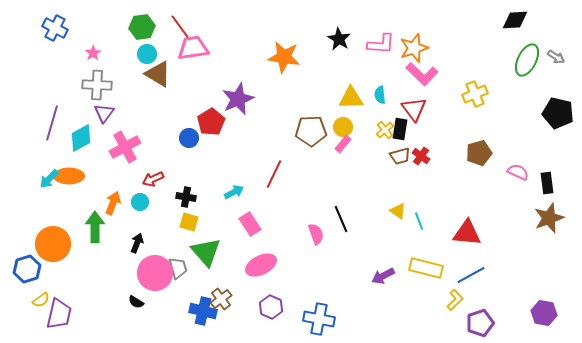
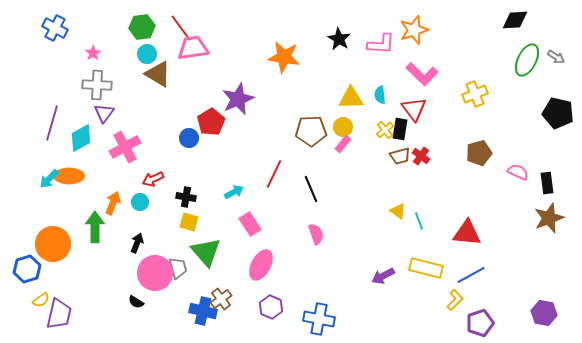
orange star at (414, 48): moved 18 px up
black line at (341, 219): moved 30 px left, 30 px up
pink ellipse at (261, 265): rotated 36 degrees counterclockwise
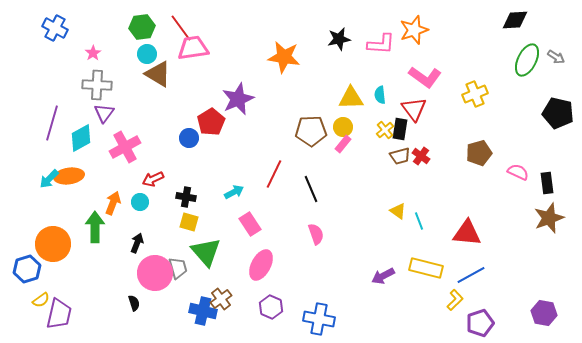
black star at (339, 39): rotated 30 degrees clockwise
pink L-shape at (422, 74): moved 3 px right, 3 px down; rotated 8 degrees counterclockwise
orange ellipse at (69, 176): rotated 8 degrees counterclockwise
black semicircle at (136, 302): moved 2 px left, 1 px down; rotated 140 degrees counterclockwise
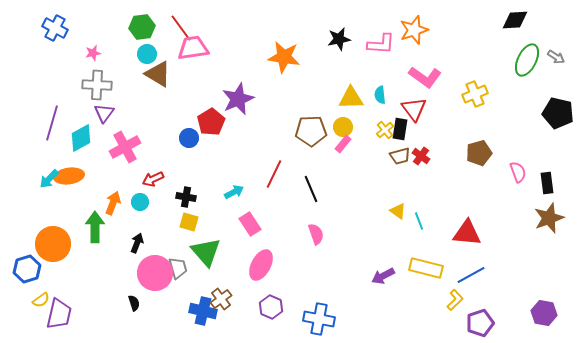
pink star at (93, 53): rotated 21 degrees clockwise
pink semicircle at (518, 172): rotated 45 degrees clockwise
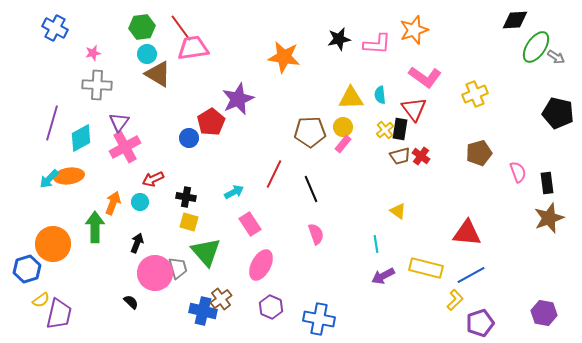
pink L-shape at (381, 44): moved 4 px left
green ellipse at (527, 60): moved 9 px right, 13 px up; rotated 8 degrees clockwise
purple triangle at (104, 113): moved 15 px right, 9 px down
brown pentagon at (311, 131): moved 1 px left, 1 px down
cyan line at (419, 221): moved 43 px left, 23 px down; rotated 12 degrees clockwise
black semicircle at (134, 303): moved 3 px left, 1 px up; rotated 28 degrees counterclockwise
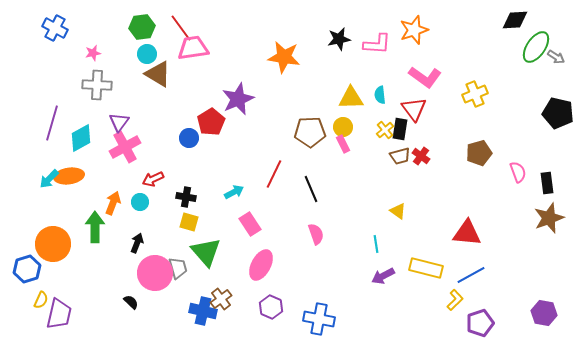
pink rectangle at (343, 144): rotated 66 degrees counterclockwise
yellow semicircle at (41, 300): rotated 30 degrees counterclockwise
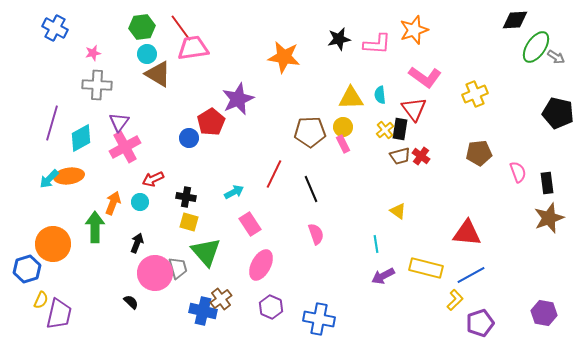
brown pentagon at (479, 153): rotated 10 degrees clockwise
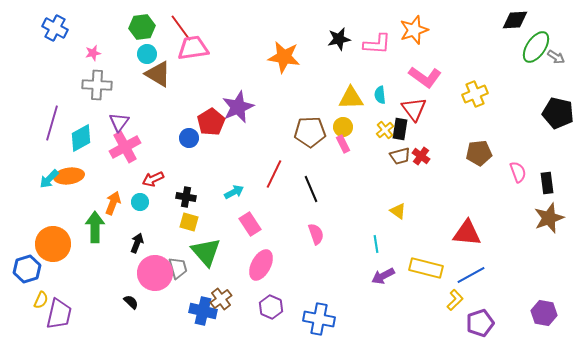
purple star at (238, 99): moved 8 px down
